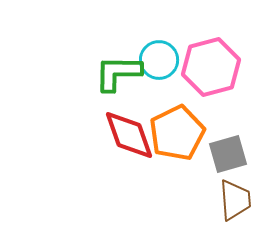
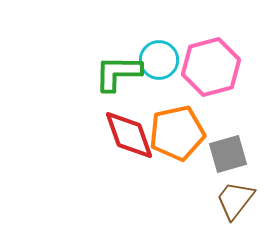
orange pentagon: rotated 14 degrees clockwise
brown trapezoid: rotated 138 degrees counterclockwise
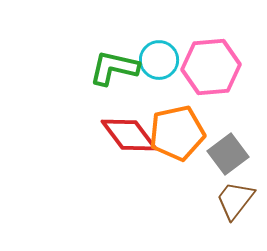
pink hexagon: rotated 10 degrees clockwise
green L-shape: moved 4 px left, 5 px up; rotated 12 degrees clockwise
red diamond: rotated 18 degrees counterclockwise
gray square: rotated 21 degrees counterclockwise
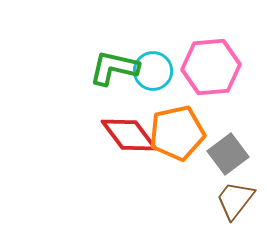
cyan circle: moved 6 px left, 11 px down
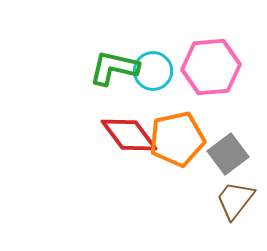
orange pentagon: moved 6 px down
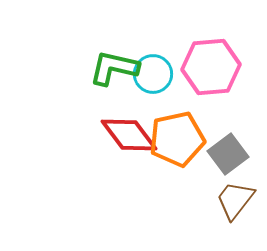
cyan circle: moved 3 px down
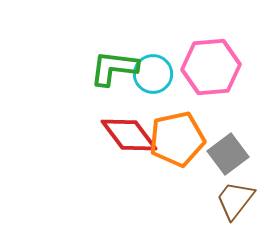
green L-shape: rotated 6 degrees counterclockwise
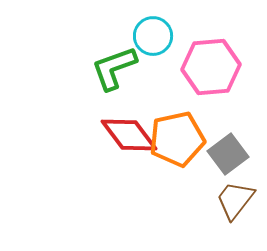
green L-shape: rotated 27 degrees counterclockwise
cyan circle: moved 38 px up
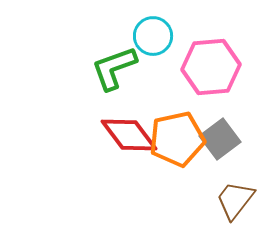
gray square: moved 8 px left, 15 px up
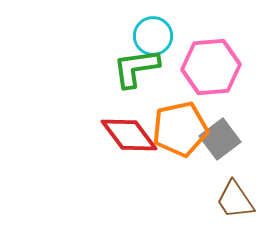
green L-shape: moved 22 px right; rotated 12 degrees clockwise
orange pentagon: moved 3 px right, 10 px up
brown trapezoid: rotated 72 degrees counterclockwise
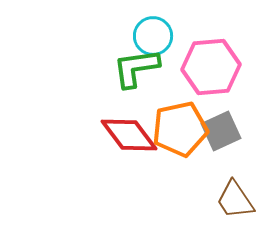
gray square: moved 1 px right, 8 px up; rotated 12 degrees clockwise
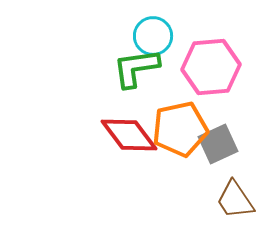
gray square: moved 3 px left, 13 px down
